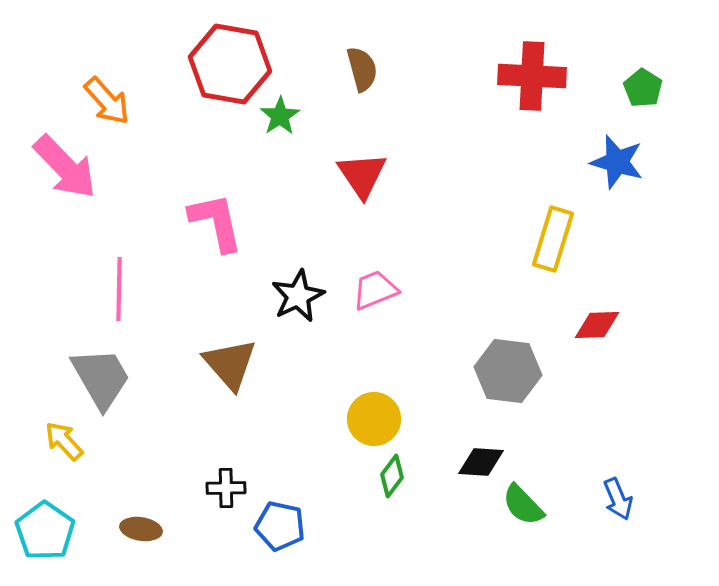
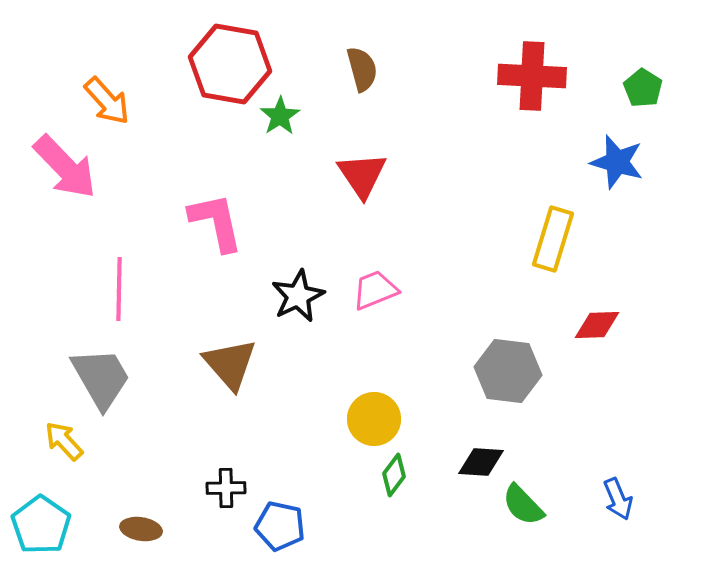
green diamond: moved 2 px right, 1 px up
cyan pentagon: moved 4 px left, 6 px up
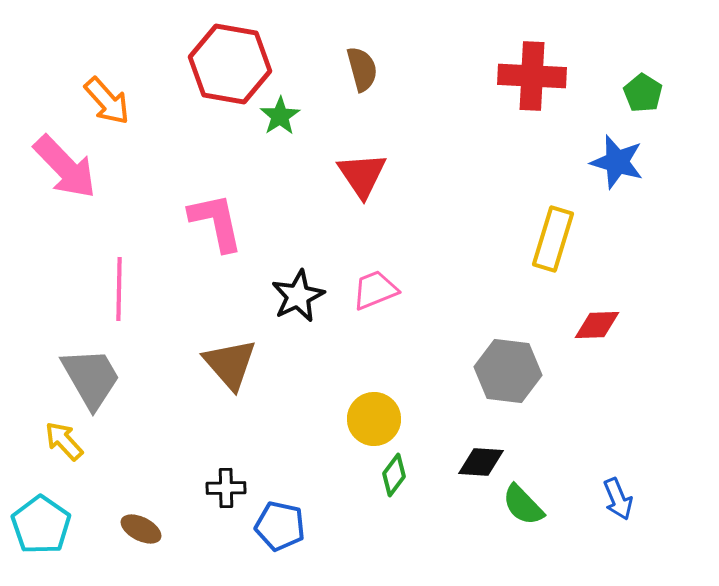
green pentagon: moved 5 px down
gray trapezoid: moved 10 px left
brown ellipse: rotated 18 degrees clockwise
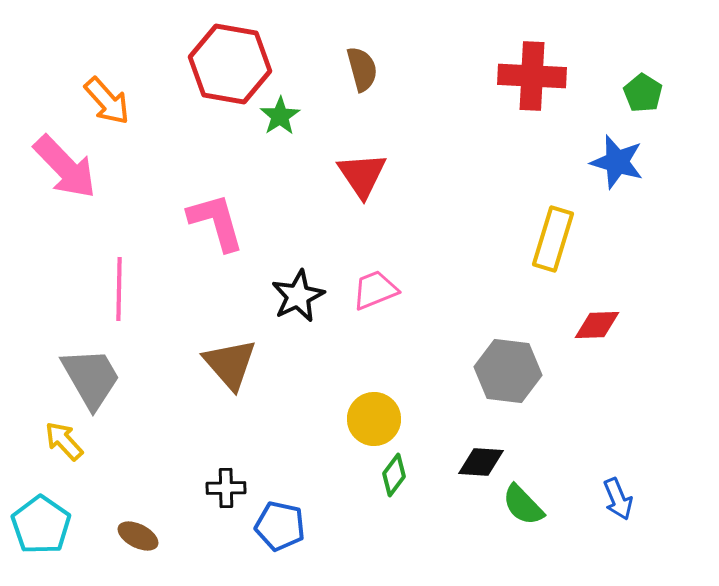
pink L-shape: rotated 4 degrees counterclockwise
brown ellipse: moved 3 px left, 7 px down
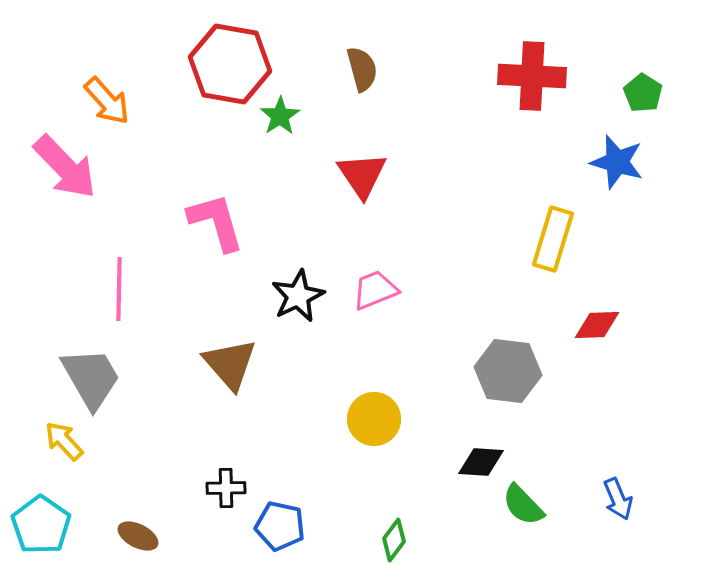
green diamond: moved 65 px down
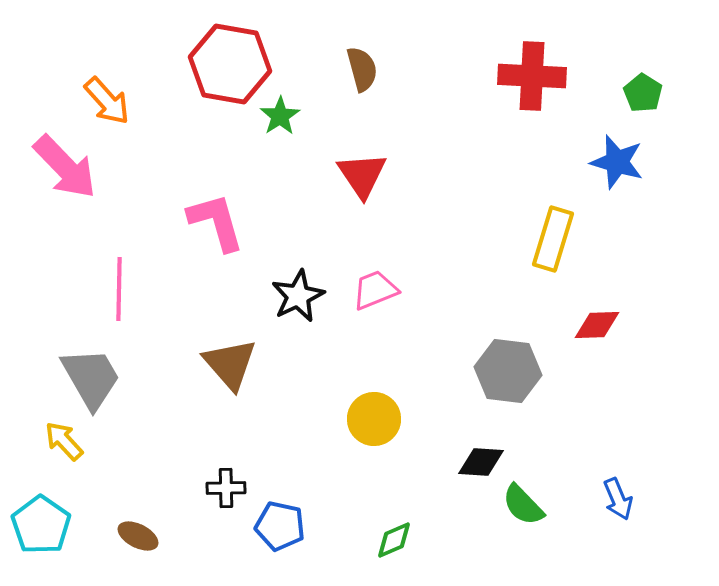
green diamond: rotated 30 degrees clockwise
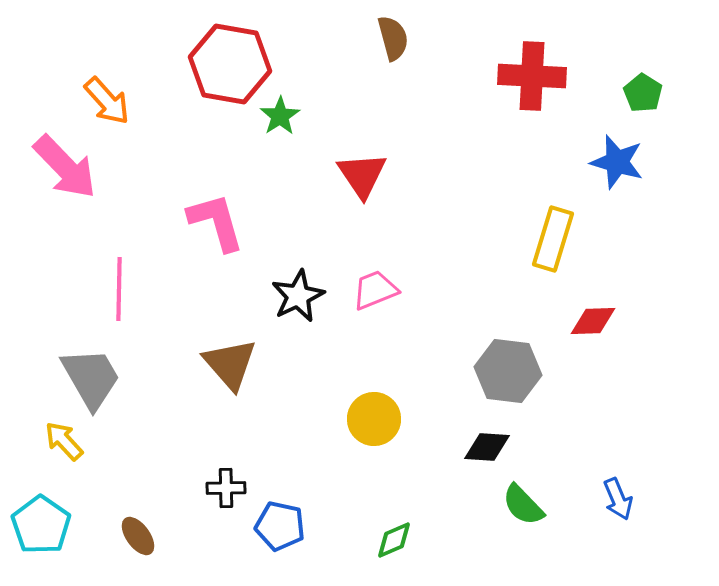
brown semicircle: moved 31 px right, 31 px up
red diamond: moved 4 px left, 4 px up
black diamond: moved 6 px right, 15 px up
brown ellipse: rotated 27 degrees clockwise
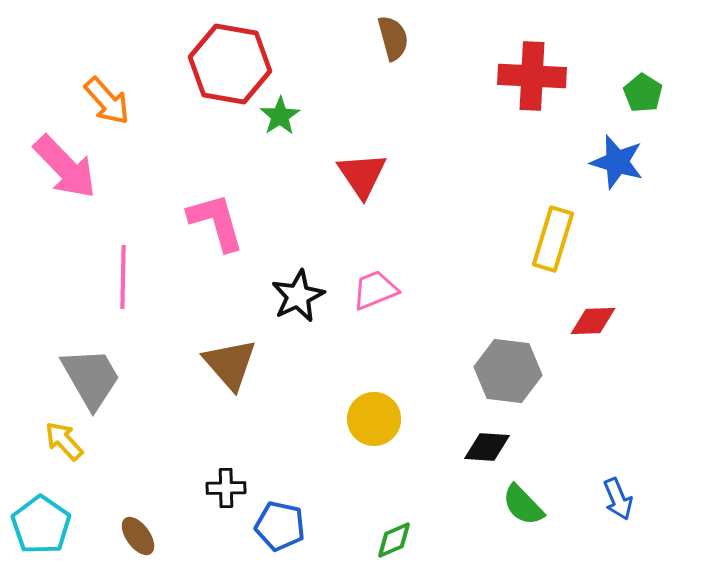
pink line: moved 4 px right, 12 px up
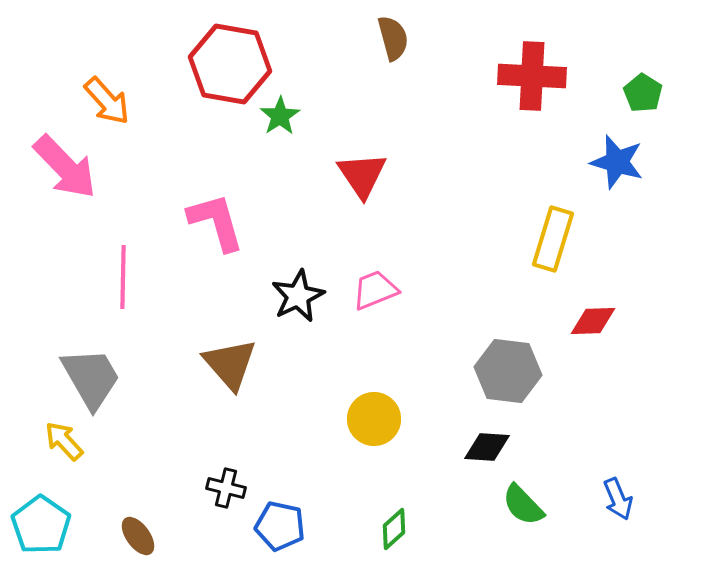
black cross: rotated 15 degrees clockwise
green diamond: moved 11 px up; rotated 18 degrees counterclockwise
